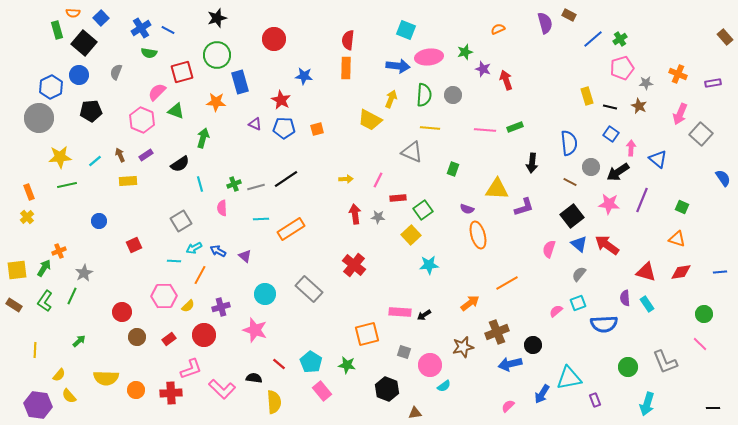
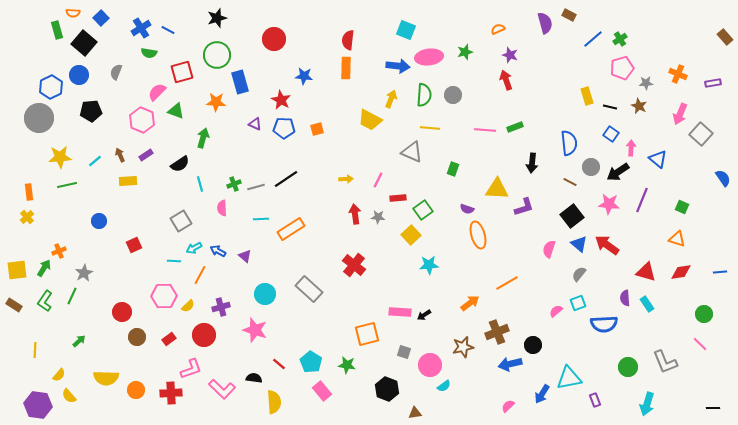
purple star at (483, 69): moved 27 px right, 14 px up
orange rectangle at (29, 192): rotated 14 degrees clockwise
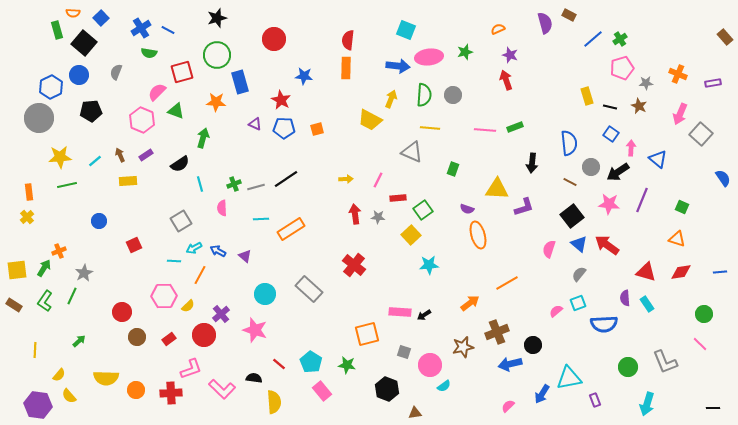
purple cross at (221, 307): moved 7 px down; rotated 24 degrees counterclockwise
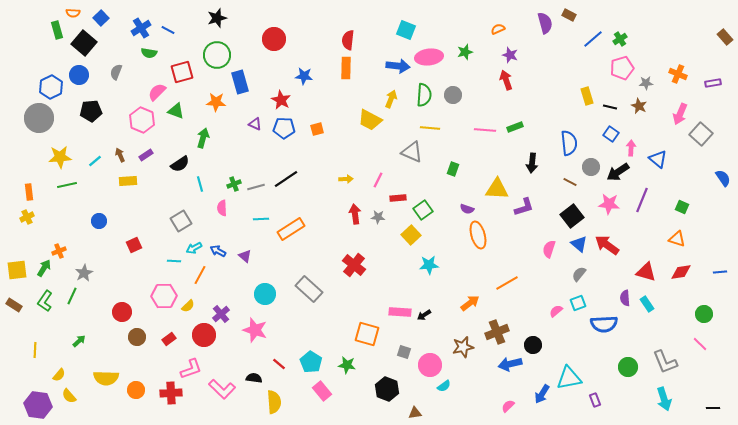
yellow cross at (27, 217): rotated 16 degrees clockwise
orange square at (367, 334): rotated 30 degrees clockwise
cyan arrow at (647, 404): moved 17 px right, 5 px up; rotated 35 degrees counterclockwise
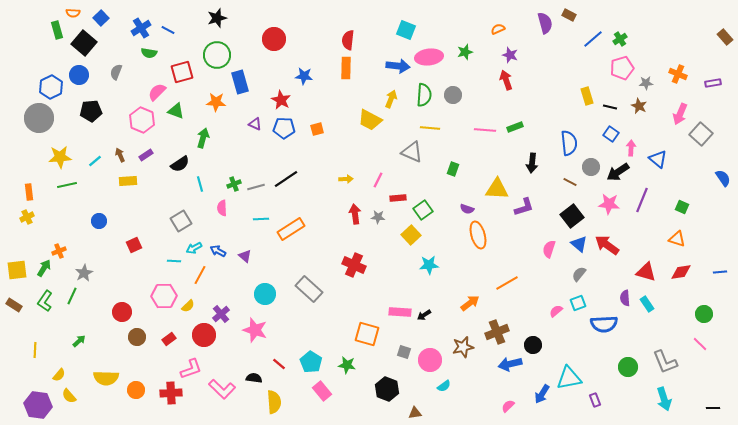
red cross at (354, 265): rotated 15 degrees counterclockwise
pink circle at (430, 365): moved 5 px up
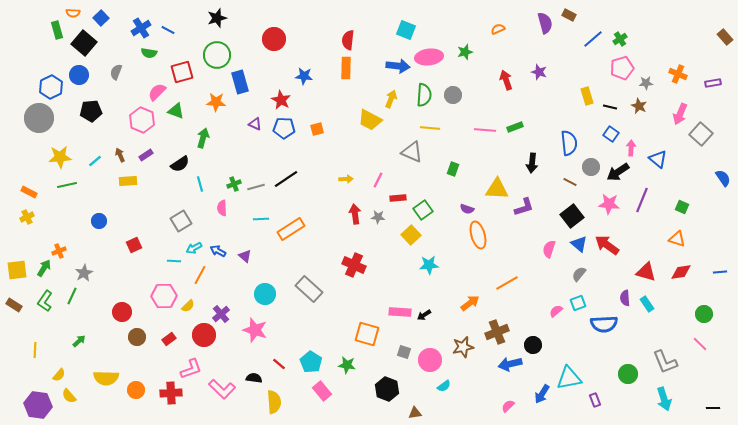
purple star at (510, 55): moved 29 px right, 17 px down
orange rectangle at (29, 192): rotated 56 degrees counterclockwise
green circle at (628, 367): moved 7 px down
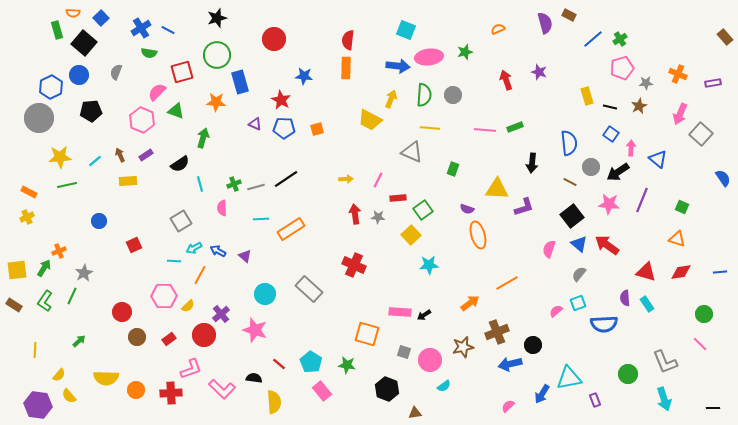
brown star at (639, 106): rotated 21 degrees clockwise
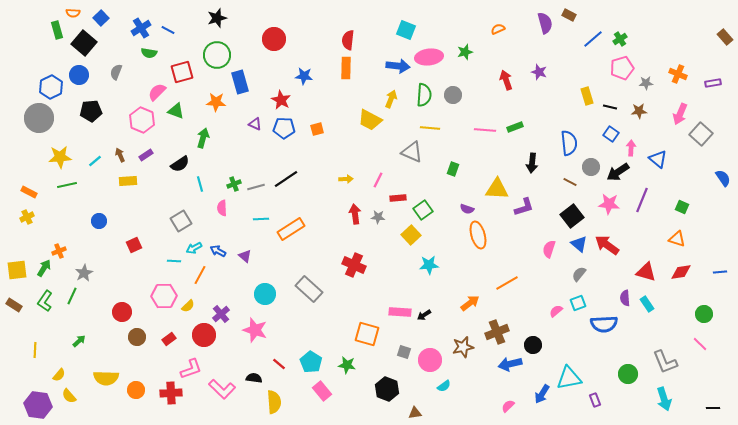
brown star at (639, 106): moved 5 px down; rotated 21 degrees clockwise
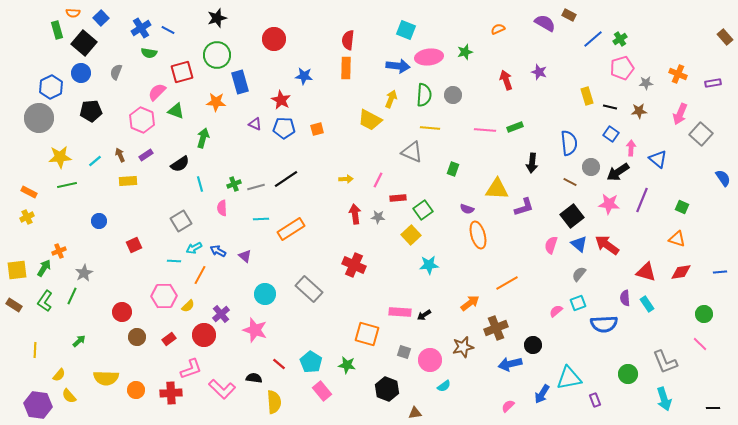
purple semicircle at (545, 23): rotated 45 degrees counterclockwise
blue circle at (79, 75): moved 2 px right, 2 px up
pink semicircle at (549, 249): moved 2 px right, 4 px up
brown cross at (497, 332): moved 1 px left, 4 px up
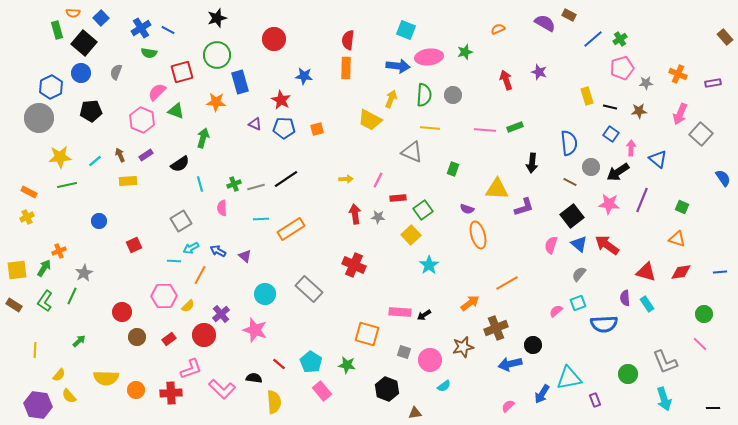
cyan arrow at (194, 248): moved 3 px left
cyan star at (429, 265): rotated 30 degrees counterclockwise
